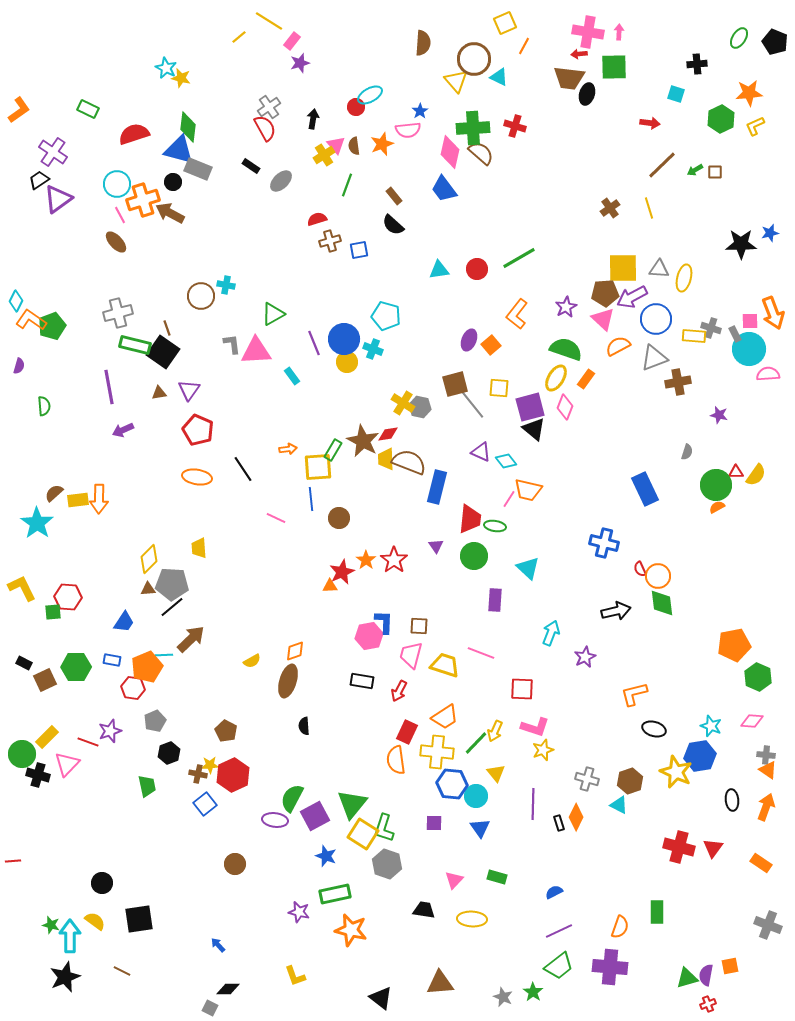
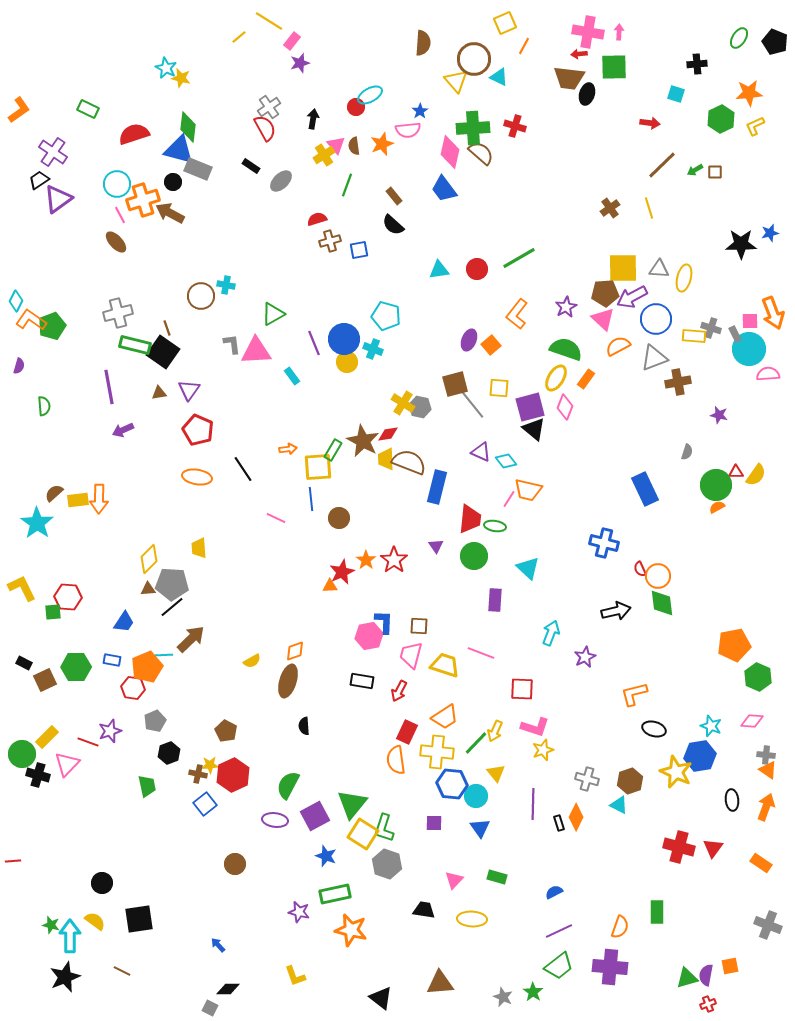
green semicircle at (292, 798): moved 4 px left, 13 px up
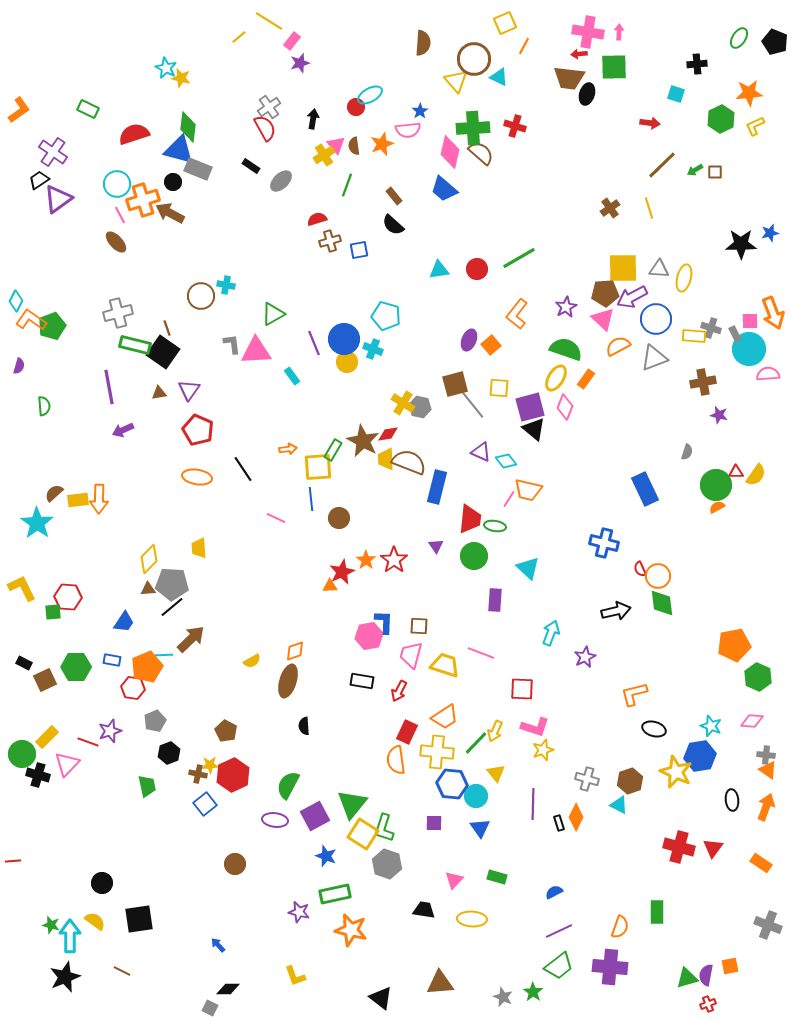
blue trapezoid at (444, 189): rotated 12 degrees counterclockwise
brown cross at (678, 382): moved 25 px right
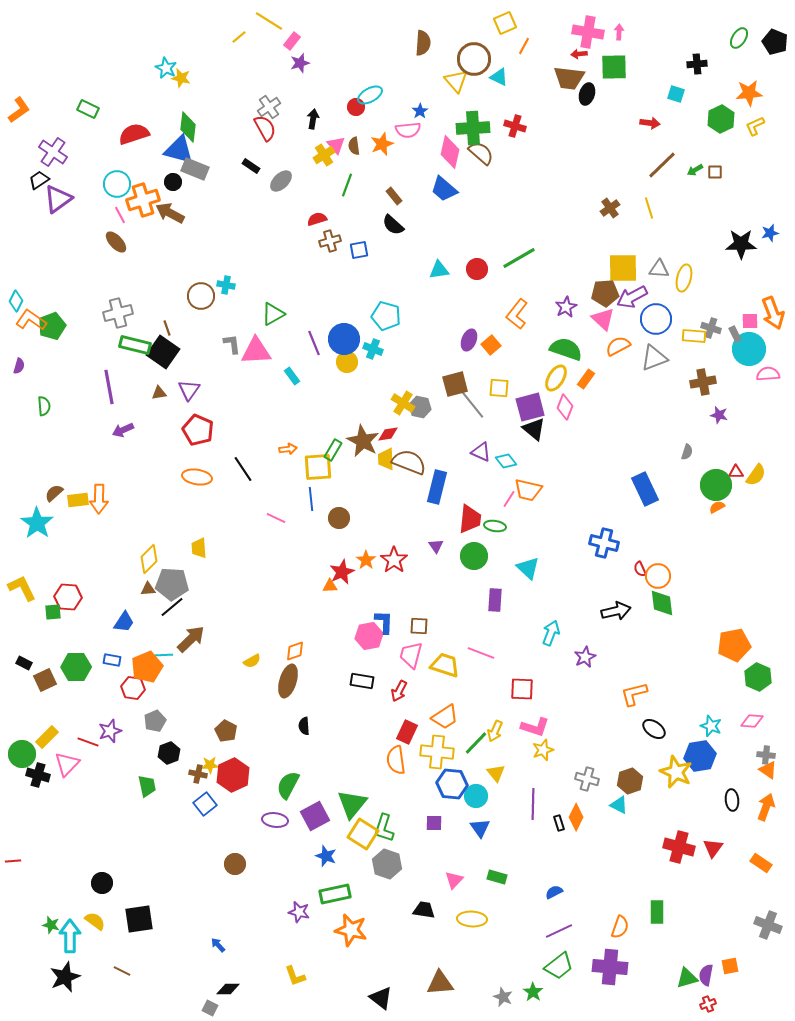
gray rectangle at (198, 169): moved 3 px left
black ellipse at (654, 729): rotated 20 degrees clockwise
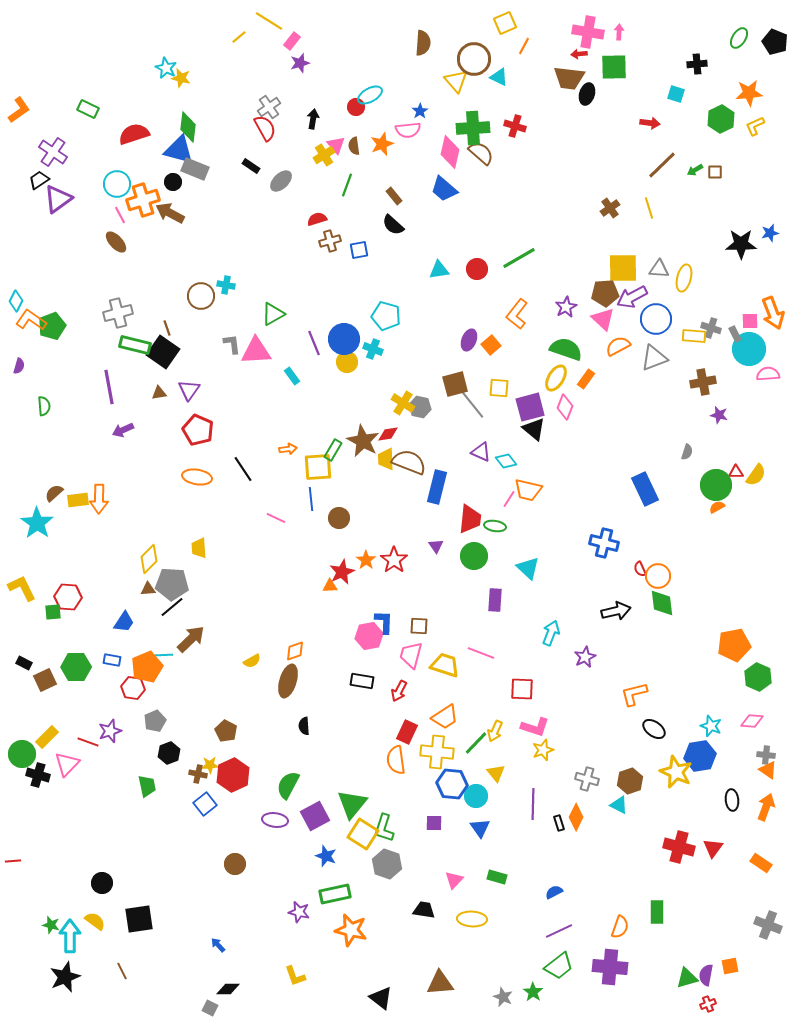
brown line at (122, 971): rotated 36 degrees clockwise
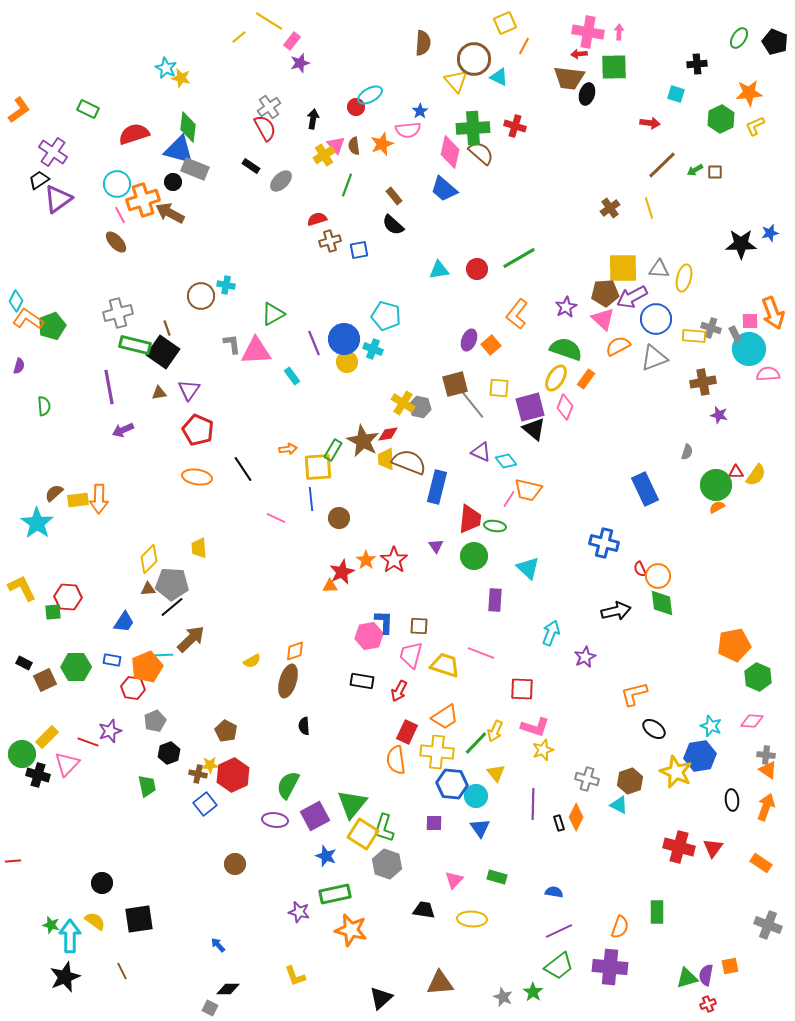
orange L-shape at (31, 320): moved 3 px left, 1 px up
blue semicircle at (554, 892): rotated 36 degrees clockwise
black triangle at (381, 998): rotated 40 degrees clockwise
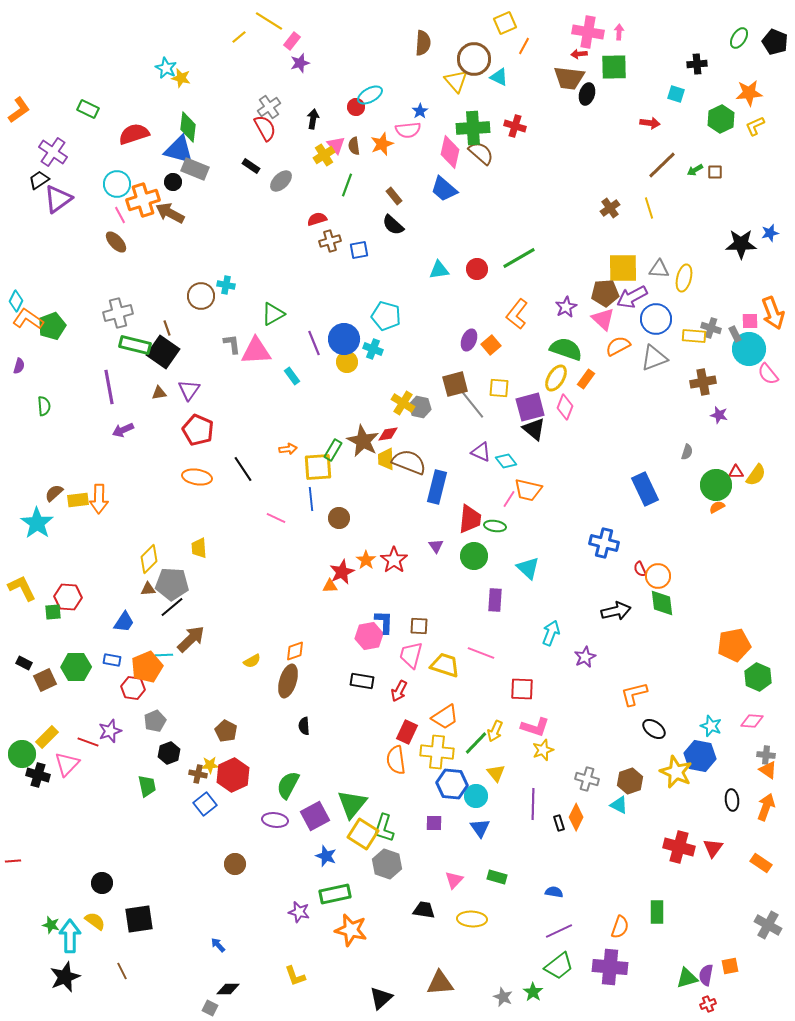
pink semicircle at (768, 374): rotated 125 degrees counterclockwise
blue hexagon at (700, 756): rotated 20 degrees clockwise
gray cross at (768, 925): rotated 8 degrees clockwise
